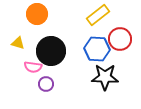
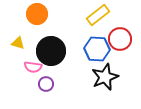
black star: rotated 24 degrees counterclockwise
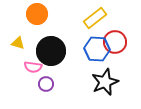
yellow rectangle: moved 3 px left, 3 px down
red circle: moved 5 px left, 3 px down
black star: moved 5 px down
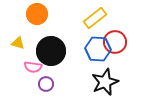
blue hexagon: moved 1 px right
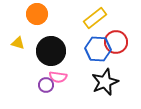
red circle: moved 1 px right
pink semicircle: moved 25 px right, 10 px down
purple circle: moved 1 px down
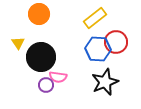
orange circle: moved 2 px right
yellow triangle: rotated 40 degrees clockwise
black circle: moved 10 px left, 6 px down
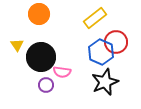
yellow triangle: moved 1 px left, 2 px down
blue hexagon: moved 3 px right, 3 px down; rotated 20 degrees clockwise
pink semicircle: moved 4 px right, 5 px up
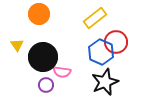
black circle: moved 2 px right
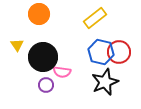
red circle: moved 3 px right, 10 px down
blue hexagon: rotated 10 degrees counterclockwise
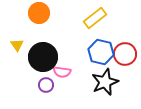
orange circle: moved 1 px up
red circle: moved 6 px right, 2 px down
